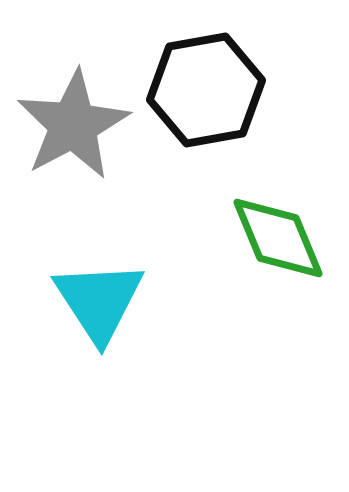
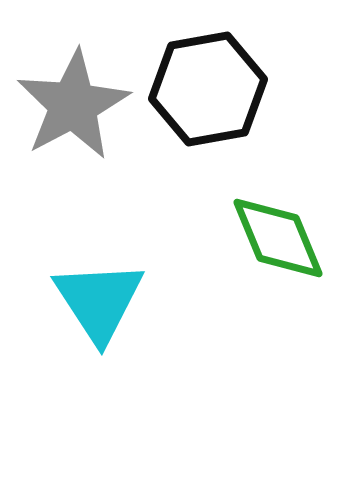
black hexagon: moved 2 px right, 1 px up
gray star: moved 20 px up
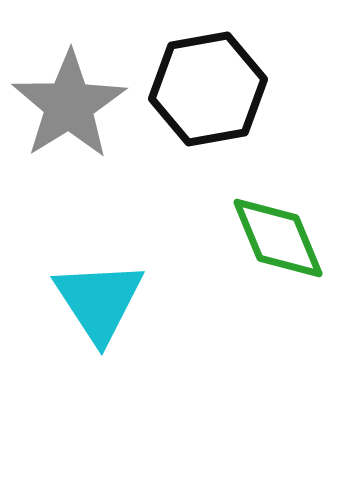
gray star: moved 4 px left; rotated 4 degrees counterclockwise
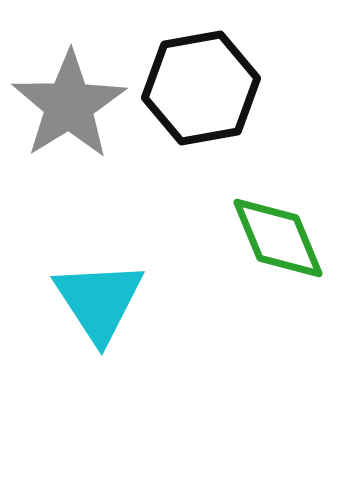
black hexagon: moved 7 px left, 1 px up
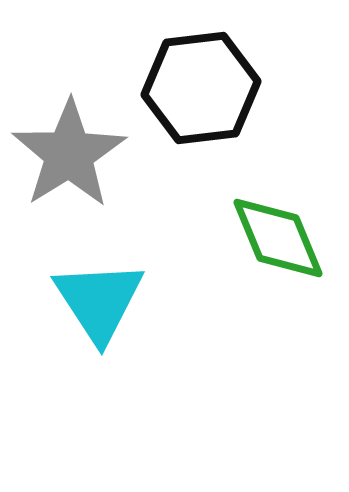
black hexagon: rotated 3 degrees clockwise
gray star: moved 49 px down
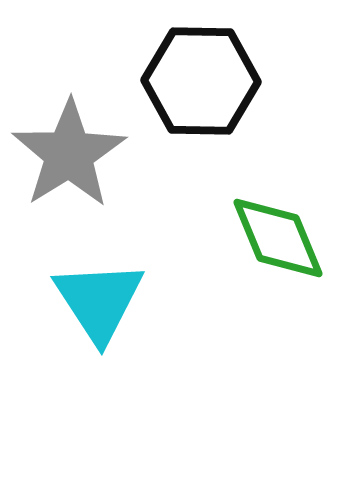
black hexagon: moved 7 px up; rotated 8 degrees clockwise
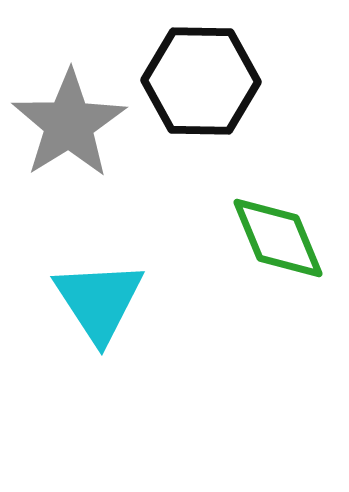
gray star: moved 30 px up
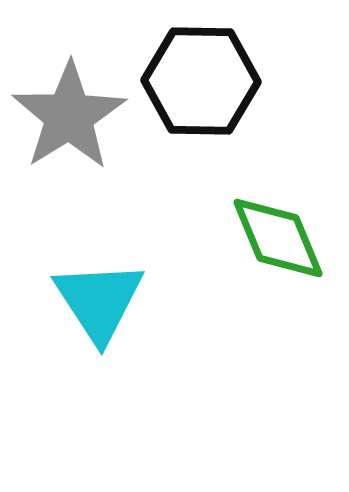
gray star: moved 8 px up
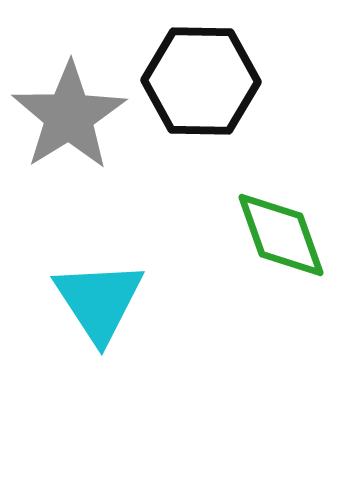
green diamond: moved 3 px right, 3 px up; rotated 3 degrees clockwise
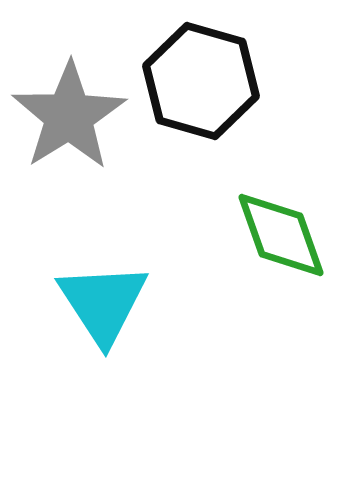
black hexagon: rotated 15 degrees clockwise
cyan triangle: moved 4 px right, 2 px down
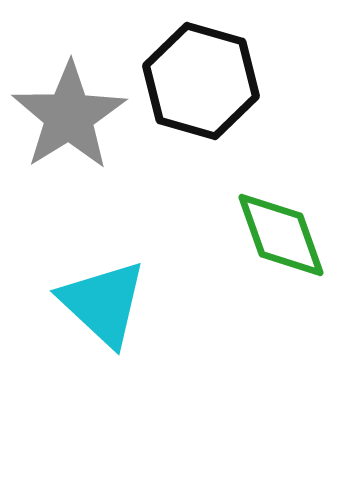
cyan triangle: rotated 14 degrees counterclockwise
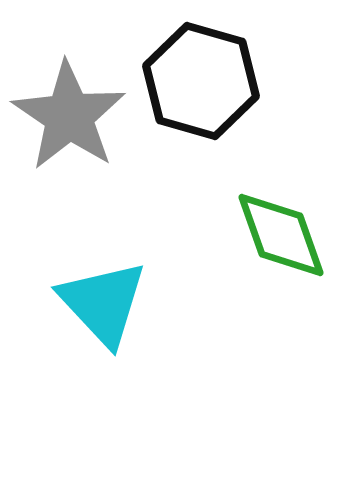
gray star: rotated 6 degrees counterclockwise
cyan triangle: rotated 4 degrees clockwise
